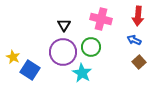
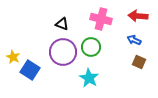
red arrow: rotated 90 degrees clockwise
black triangle: moved 2 px left, 1 px up; rotated 40 degrees counterclockwise
brown square: rotated 24 degrees counterclockwise
cyan star: moved 7 px right, 5 px down
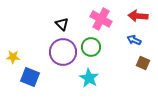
pink cross: rotated 15 degrees clockwise
black triangle: rotated 24 degrees clockwise
yellow star: rotated 24 degrees counterclockwise
brown square: moved 4 px right, 1 px down
blue square: moved 7 px down; rotated 12 degrees counterclockwise
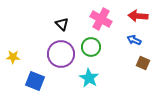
purple circle: moved 2 px left, 2 px down
blue square: moved 5 px right, 4 px down
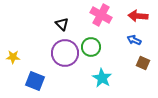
pink cross: moved 4 px up
purple circle: moved 4 px right, 1 px up
cyan star: moved 13 px right
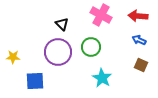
blue arrow: moved 5 px right
purple circle: moved 7 px left, 1 px up
brown square: moved 2 px left, 2 px down
blue square: rotated 24 degrees counterclockwise
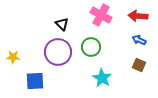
brown square: moved 2 px left
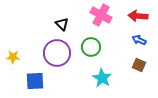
purple circle: moved 1 px left, 1 px down
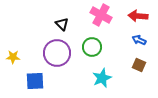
green circle: moved 1 px right
cyan star: rotated 18 degrees clockwise
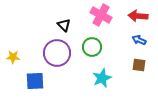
black triangle: moved 2 px right, 1 px down
brown square: rotated 16 degrees counterclockwise
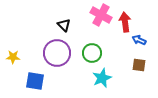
red arrow: moved 13 px left, 6 px down; rotated 78 degrees clockwise
green circle: moved 6 px down
blue square: rotated 12 degrees clockwise
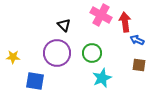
blue arrow: moved 2 px left
